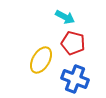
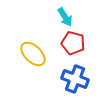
cyan arrow: rotated 30 degrees clockwise
yellow ellipse: moved 8 px left, 6 px up; rotated 76 degrees counterclockwise
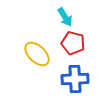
yellow ellipse: moved 4 px right
blue cross: rotated 24 degrees counterclockwise
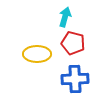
cyan arrow: rotated 132 degrees counterclockwise
yellow ellipse: rotated 44 degrees counterclockwise
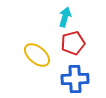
red pentagon: rotated 30 degrees counterclockwise
yellow ellipse: moved 1 px down; rotated 40 degrees clockwise
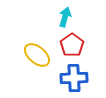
red pentagon: moved 1 px left, 2 px down; rotated 20 degrees counterclockwise
blue cross: moved 1 px left, 1 px up
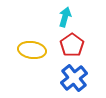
yellow ellipse: moved 5 px left, 5 px up; rotated 32 degrees counterclockwise
blue cross: rotated 36 degrees counterclockwise
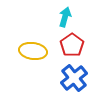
yellow ellipse: moved 1 px right, 1 px down
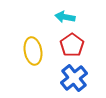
cyan arrow: rotated 96 degrees counterclockwise
yellow ellipse: rotated 72 degrees clockwise
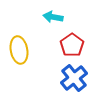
cyan arrow: moved 12 px left
yellow ellipse: moved 14 px left, 1 px up
